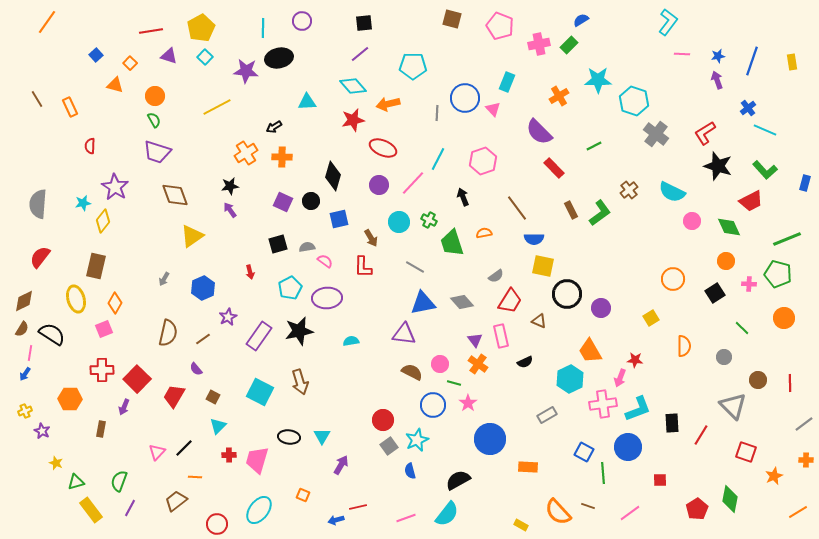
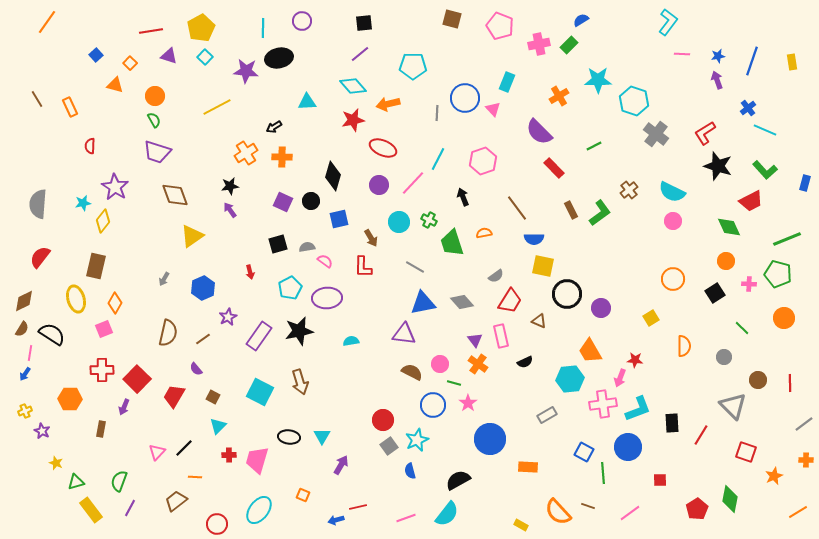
pink circle at (692, 221): moved 19 px left
cyan hexagon at (570, 379): rotated 20 degrees clockwise
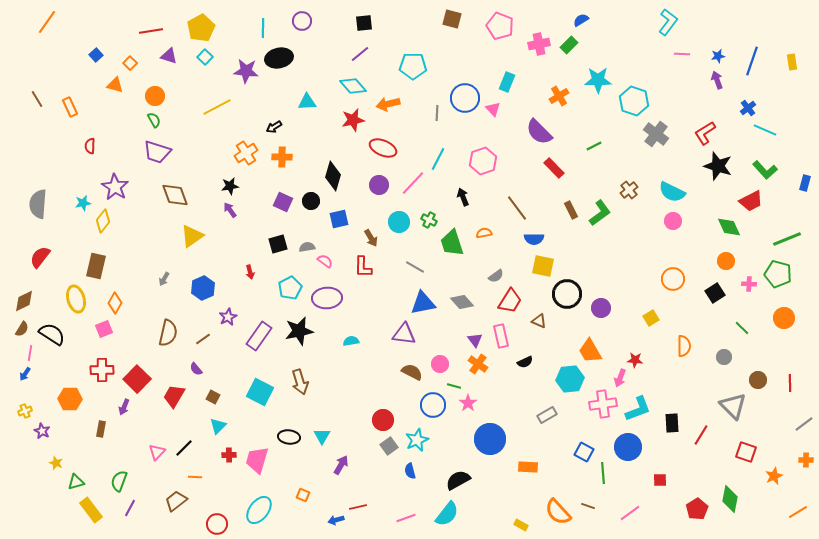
green line at (454, 383): moved 3 px down
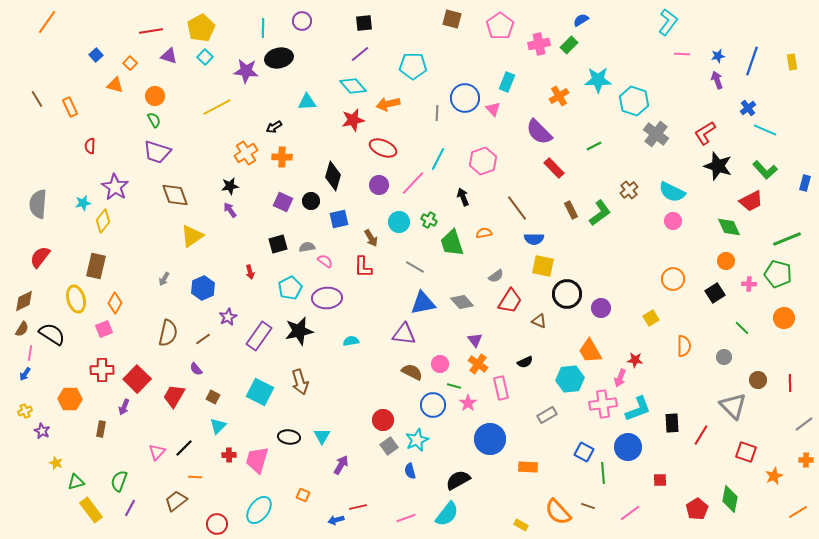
pink pentagon at (500, 26): rotated 16 degrees clockwise
pink rectangle at (501, 336): moved 52 px down
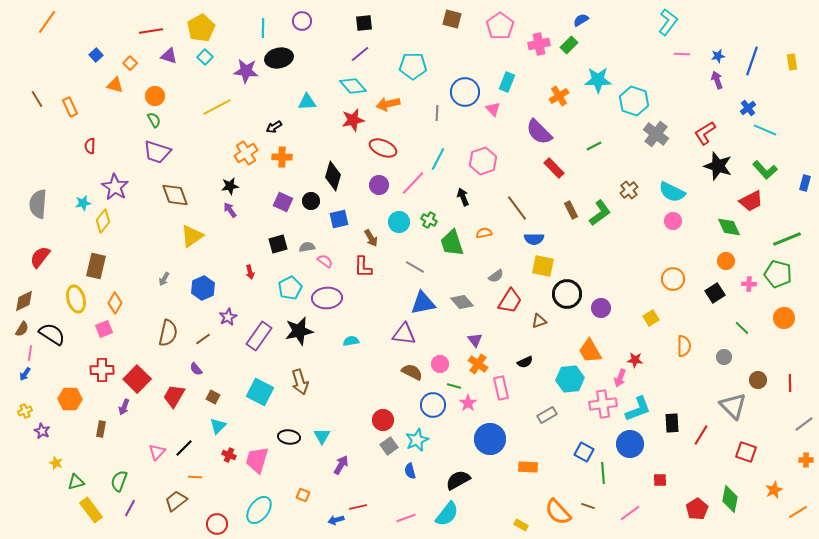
blue circle at (465, 98): moved 6 px up
brown triangle at (539, 321): rotated 42 degrees counterclockwise
blue circle at (628, 447): moved 2 px right, 3 px up
red cross at (229, 455): rotated 24 degrees clockwise
orange star at (774, 476): moved 14 px down
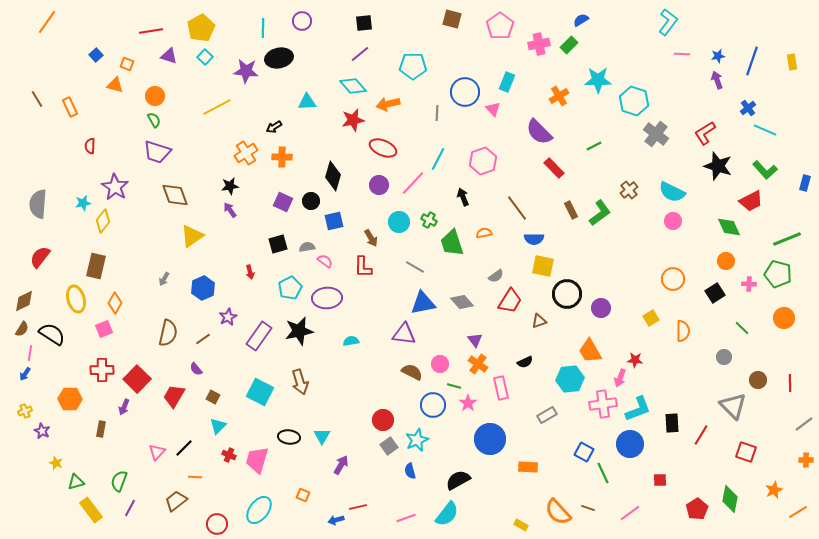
orange square at (130, 63): moved 3 px left, 1 px down; rotated 24 degrees counterclockwise
blue square at (339, 219): moved 5 px left, 2 px down
orange semicircle at (684, 346): moved 1 px left, 15 px up
green line at (603, 473): rotated 20 degrees counterclockwise
brown line at (588, 506): moved 2 px down
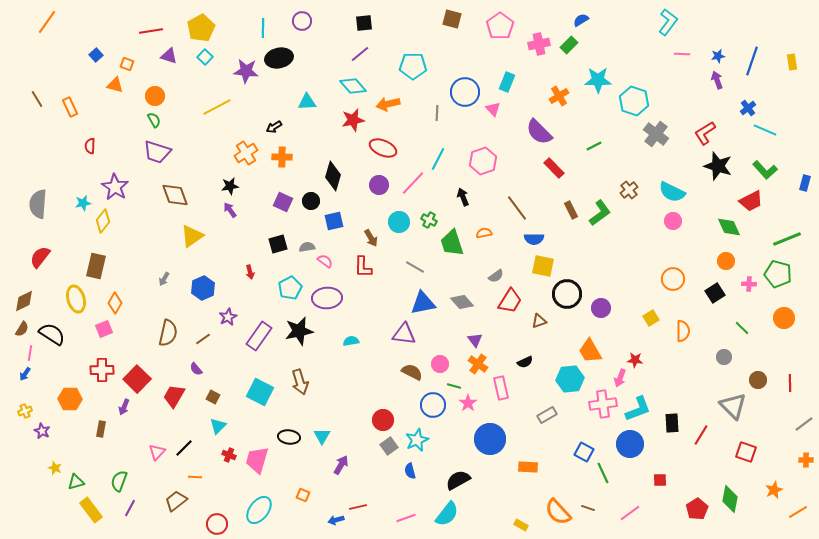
yellow star at (56, 463): moved 1 px left, 5 px down
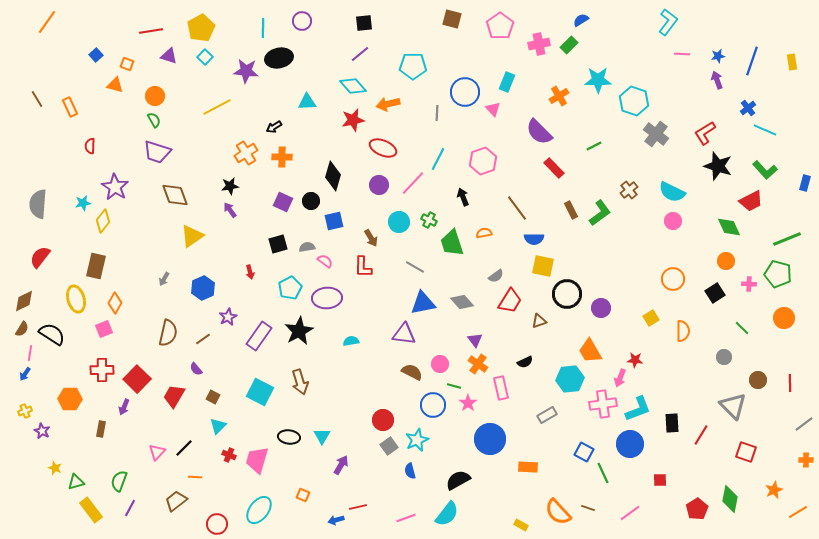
black star at (299, 331): rotated 16 degrees counterclockwise
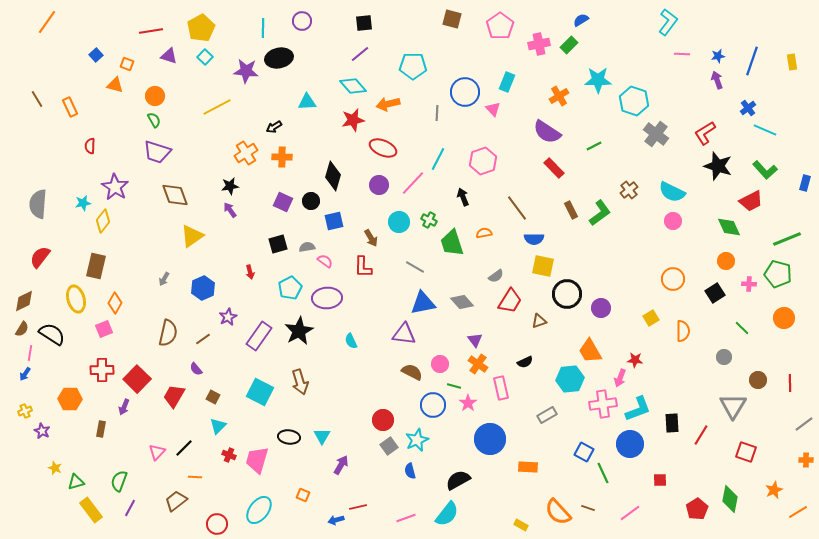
purple semicircle at (539, 132): moved 8 px right; rotated 12 degrees counterclockwise
cyan semicircle at (351, 341): rotated 105 degrees counterclockwise
gray triangle at (733, 406): rotated 16 degrees clockwise
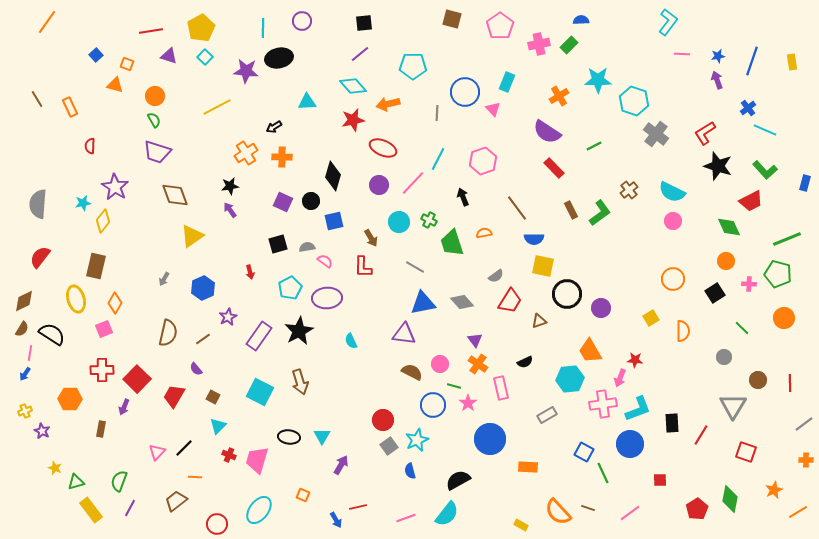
blue semicircle at (581, 20): rotated 28 degrees clockwise
blue arrow at (336, 520): rotated 105 degrees counterclockwise
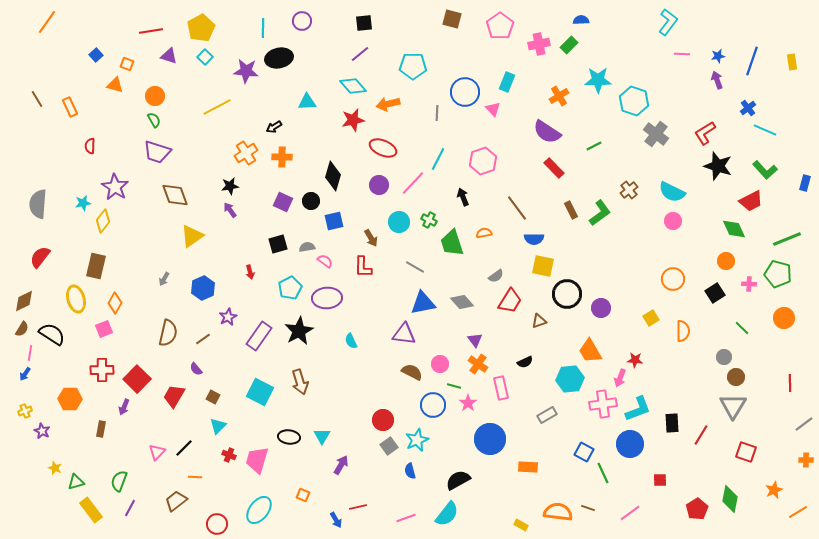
green diamond at (729, 227): moved 5 px right, 2 px down
brown circle at (758, 380): moved 22 px left, 3 px up
orange semicircle at (558, 512): rotated 140 degrees clockwise
